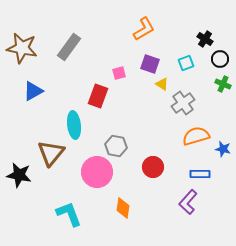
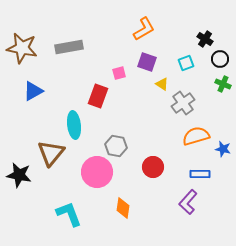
gray rectangle: rotated 44 degrees clockwise
purple square: moved 3 px left, 2 px up
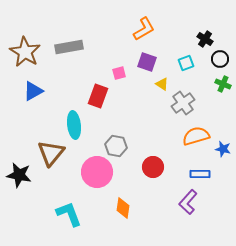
brown star: moved 3 px right, 4 px down; rotated 20 degrees clockwise
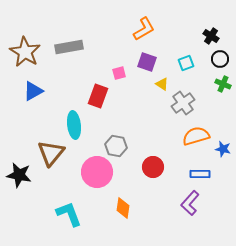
black cross: moved 6 px right, 3 px up
purple L-shape: moved 2 px right, 1 px down
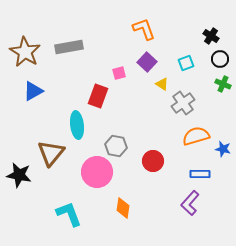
orange L-shape: rotated 80 degrees counterclockwise
purple square: rotated 24 degrees clockwise
cyan ellipse: moved 3 px right
red circle: moved 6 px up
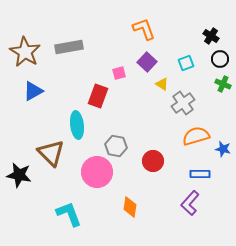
brown triangle: rotated 24 degrees counterclockwise
orange diamond: moved 7 px right, 1 px up
